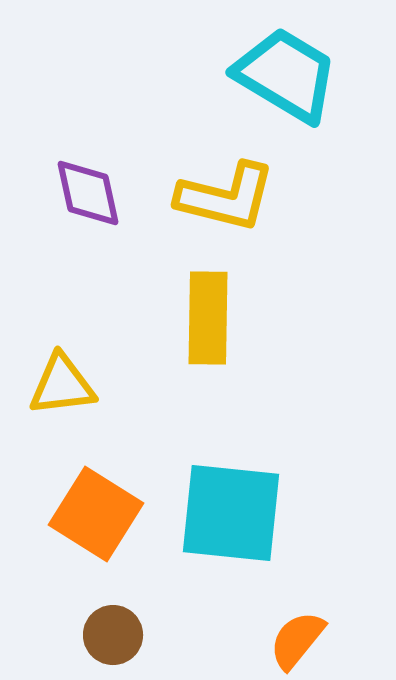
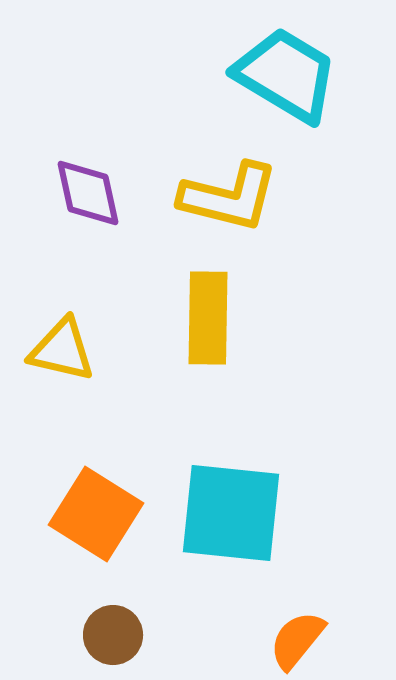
yellow L-shape: moved 3 px right
yellow triangle: moved 35 px up; rotated 20 degrees clockwise
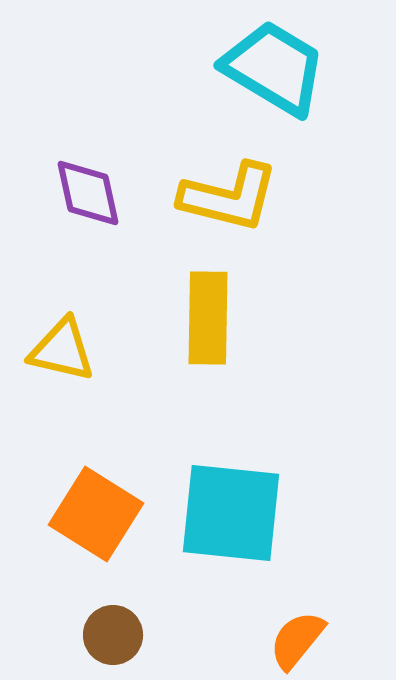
cyan trapezoid: moved 12 px left, 7 px up
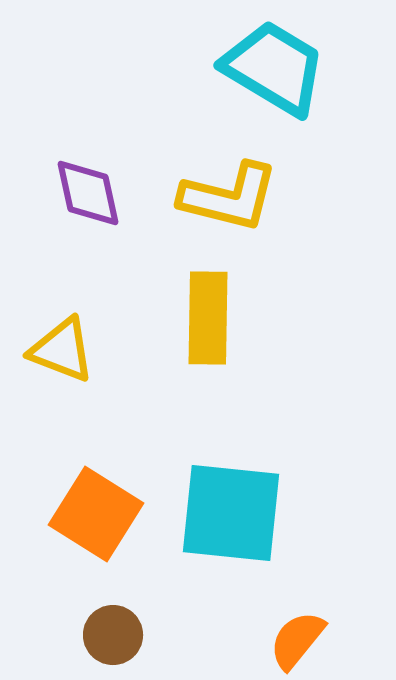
yellow triangle: rotated 8 degrees clockwise
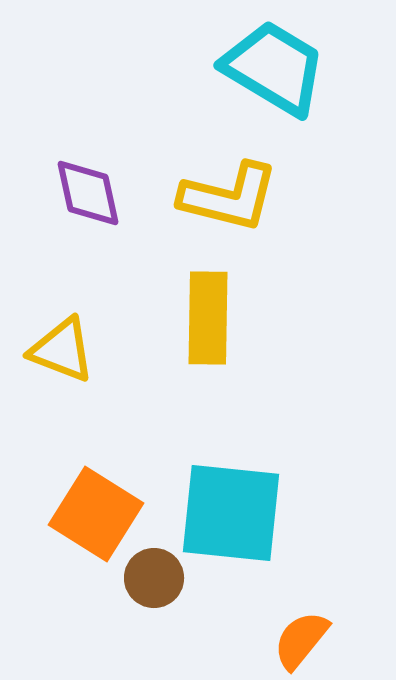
brown circle: moved 41 px right, 57 px up
orange semicircle: moved 4 px right
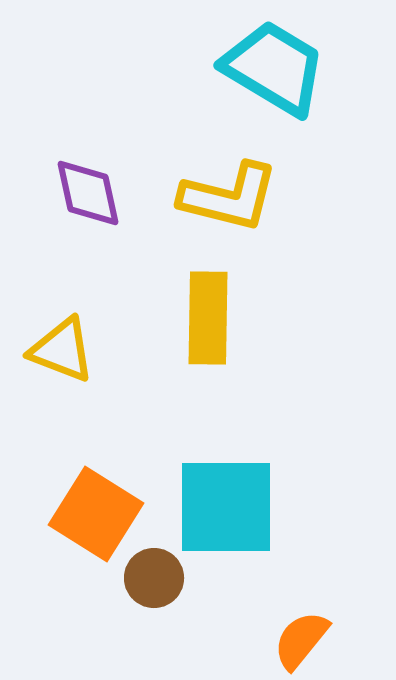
cyan square: moved 5 px left, 6 px up; rotated 6 degrees counterclockwise
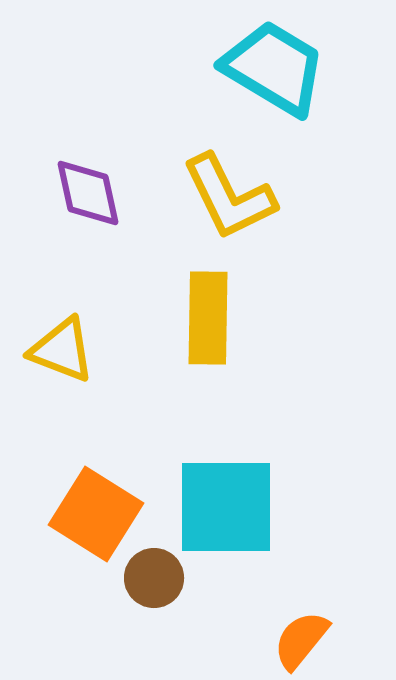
yellow L-shape: rotated 50 degrees clockwise
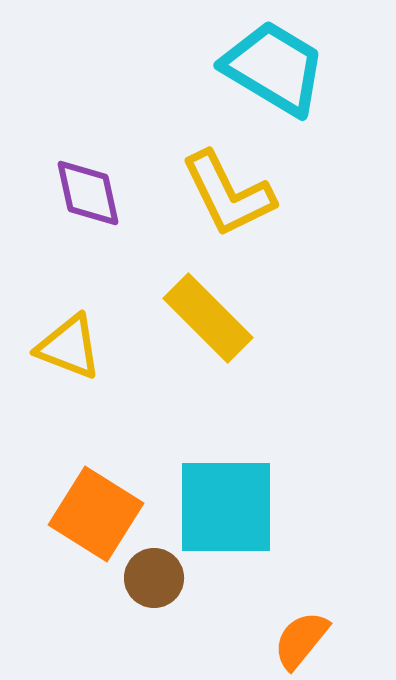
yellow L-shape: moved 1 px left, 3 px up
yellow rectangle: rotated 46 degrees counterclockwise
yellow triangle: moved 7 px right, 3 px up
